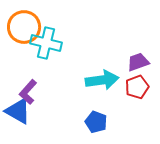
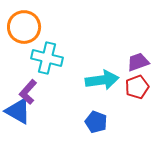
cyan cross: moved 1 px right, 15 px down
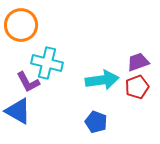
orange circle: moved 3 px left, 2 px up
cyan cross: moved 5 px down
purple L-shape: moved 10 px up; rotated 70 degrees counterclockwise
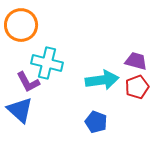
purple trapezoid: moved 2 px left, 1 px up; rotated 35 degrees clockwise
blue triangle: moved 2 px right, 1 px up; rotated 12 degrees clockwise
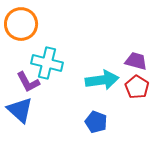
orange circle: moved 1 px up
red pentagon: rotated 20 degrees counterclockwise
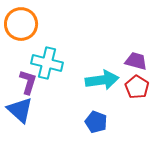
purple L-shape: rotated 135 degrees counterclockwise
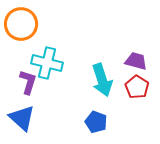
cyan arrow: rotated 80 degrees clockwise
blue triangle: moved 2 px right, 8 px down
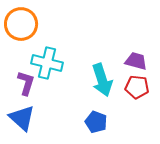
purple L-shape: moved 2 px left, 1 px down
red pentagon: rotated 25 degrees counterclockwise
